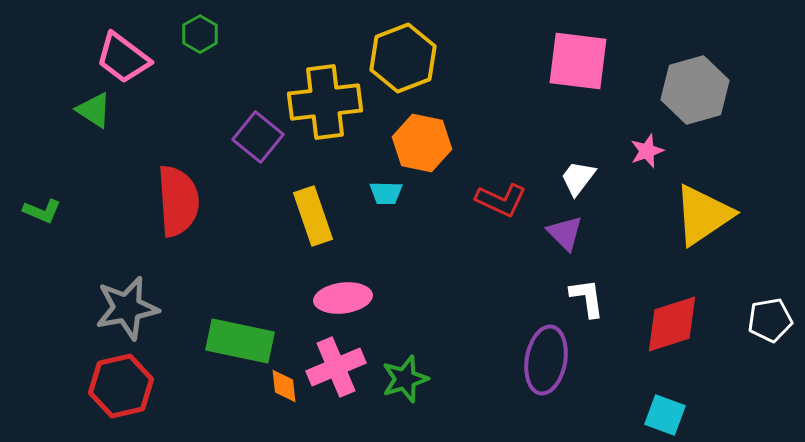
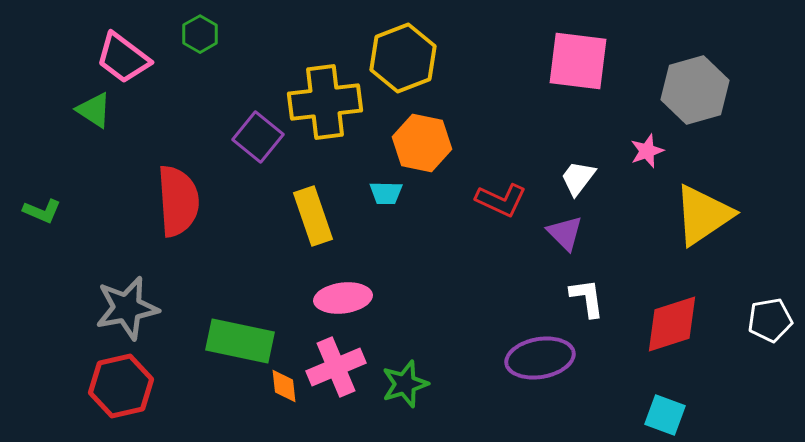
purple ellipse: moved 6 px left, 2 px up; rotated 70 degrees clockwise
green star: moved 5 px down
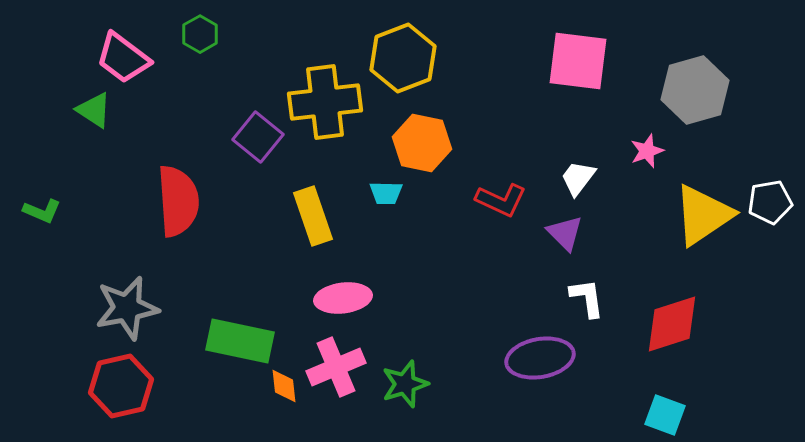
white pentagon: moved 118 px up
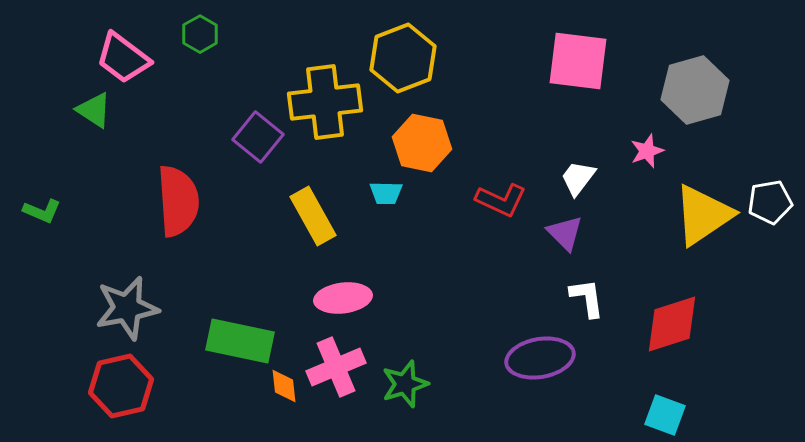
yellow rectangle: rotated 10 degrees counterclockwise
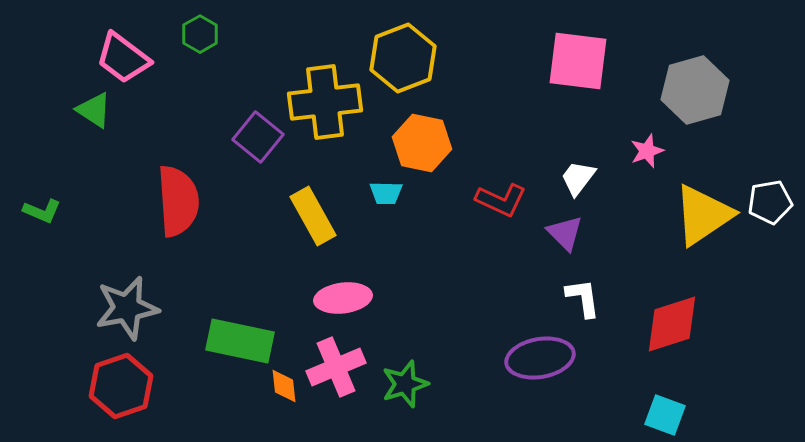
white L-shape: moved 4 px left
red hexagon: rotated 6 degrees counterclockwise
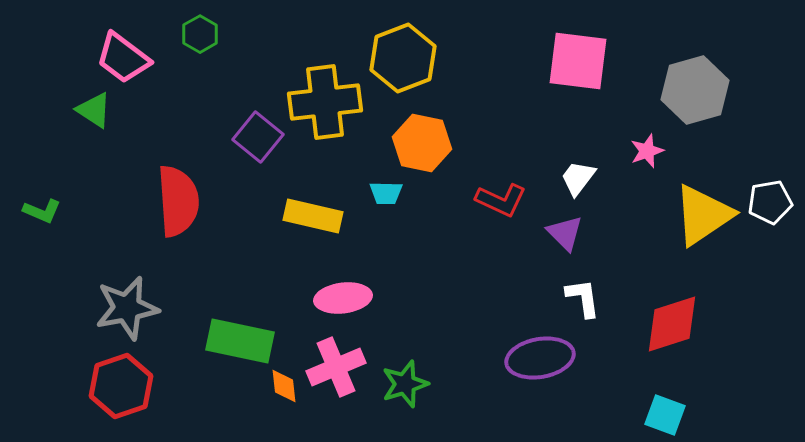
yellow rectangle: rotated 48 degrees counterclockwise
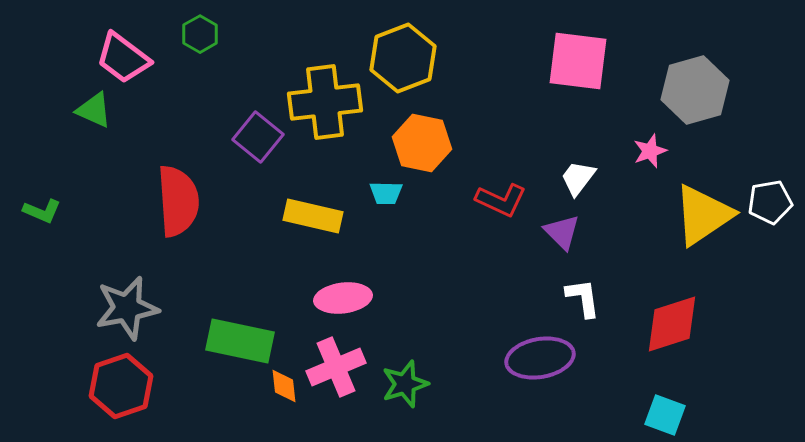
green triangle: rotated 9 degrees counterclockwise
pink star: moved 3 px right
purple triangle: moved 3 px left, 1 px up
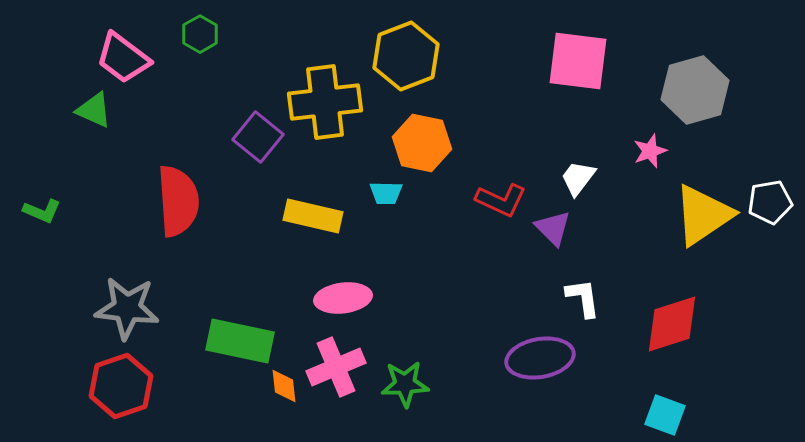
yellow hexagon: moved 3 px right, 2 px up
purple triangle: moved 9 px left, 4 px up
gray star: rotated 18 degrees clockwise
green star: rotated 15 degrees clockwise
